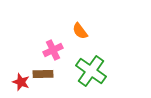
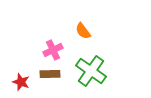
orange semicircle: moved 3 px right
brown rectangle: moved 7 px right
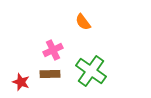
orange semicircle: moved 9 px up
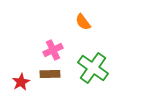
green cross: moved 2 px right, 3 px up
red star: rotated 24 degrees clockwise
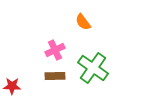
pink cross: moved 2 px right
brown rectangle: moved 5 px right, 2 px down
red star: moved 9 px left, 4 px down; rotated 30 degrees clockwise
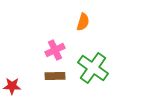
orange semicircle: rotated 126 degrees counterclockwise
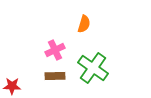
orange semicircle: moved 1 px right, 2 px down
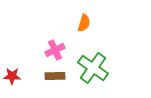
orange semicircle: moved 1 px up
red star: moved 10 px up
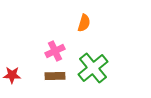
pink cross: moved 1 px down
green cross: rotated 16 degrees clockwise
red star: moved 1 px up
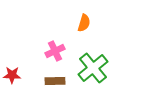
brown rectangle: moved 5 px down
